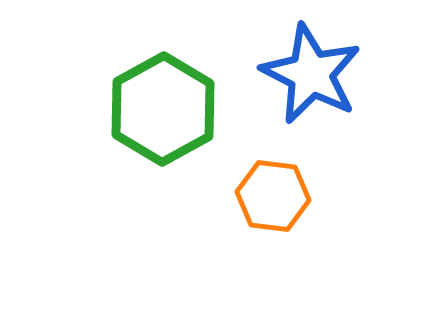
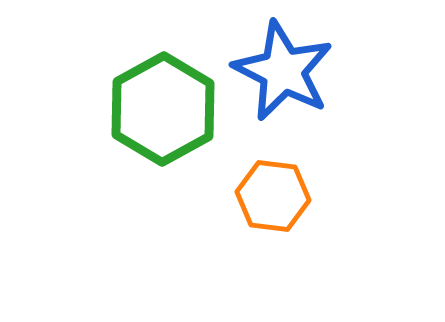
blue star: moved 28 px left, 3 px up
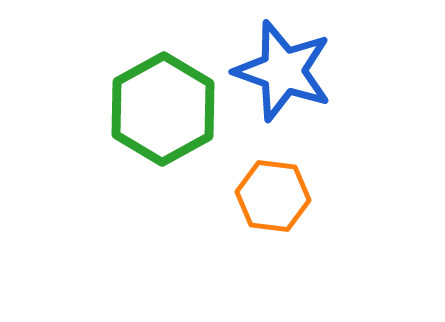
blue star: rotated 8 degrees counterclockwise
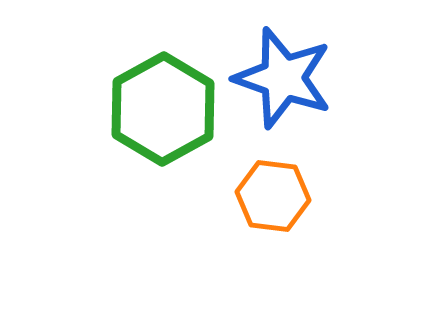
blue star: moved 7 px down
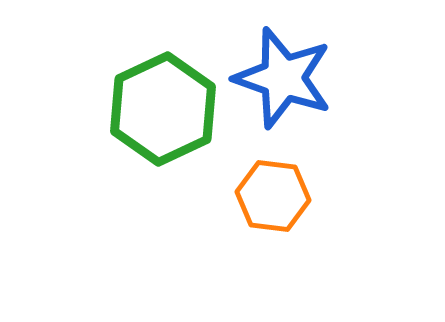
green hexagon: rotated 4 degrees clockwise
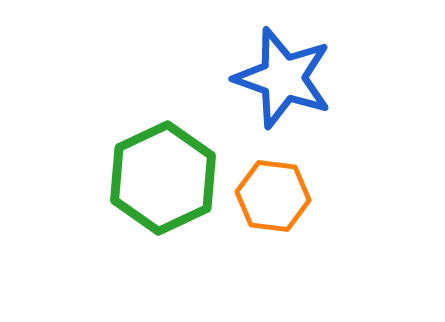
green hexagon: moved 69 px down
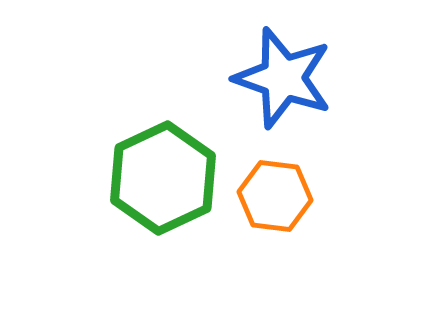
orange hexagon: moved 2 px right
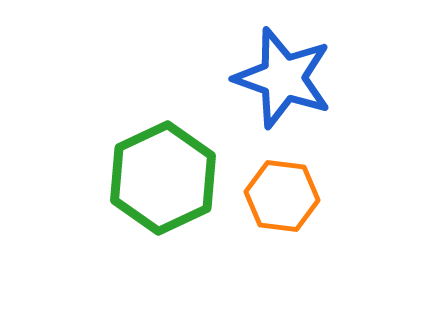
orange hexagon: moved 7 px right
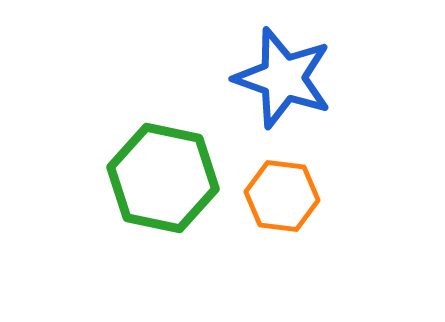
green hexagon: rotated 23 degrees counterclockwise
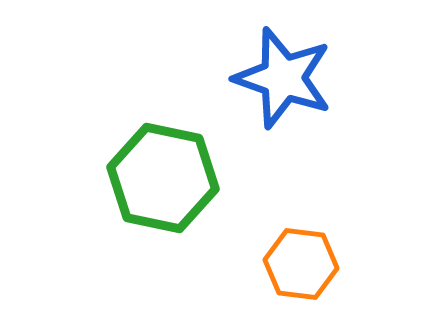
orange hexagon: moved 19 px right, 68 px down
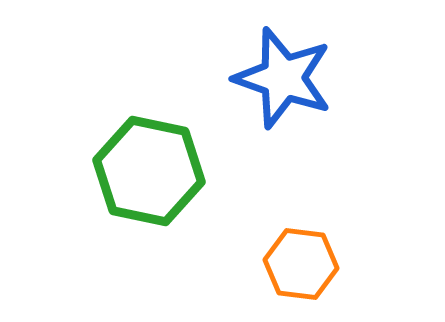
green hexagon: moved 14 px left, 7 px up
